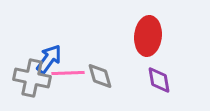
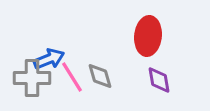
blue arrow: rotated 32 degrees clockwise
pink line: moved 4 px right, 4 px down; rotated 60 degrees clockwise
gray cross: rotated 12 degrees counterclockwise
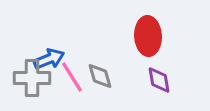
red ellipse: rotated 9 degrees counterclockwise
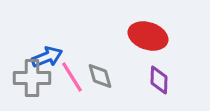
red ellipse: rotated 69 degrees counterclockwise
blue arrow: moved 2 px left, 2 px up
purple diamond: rotated 12 degrees clockwise
